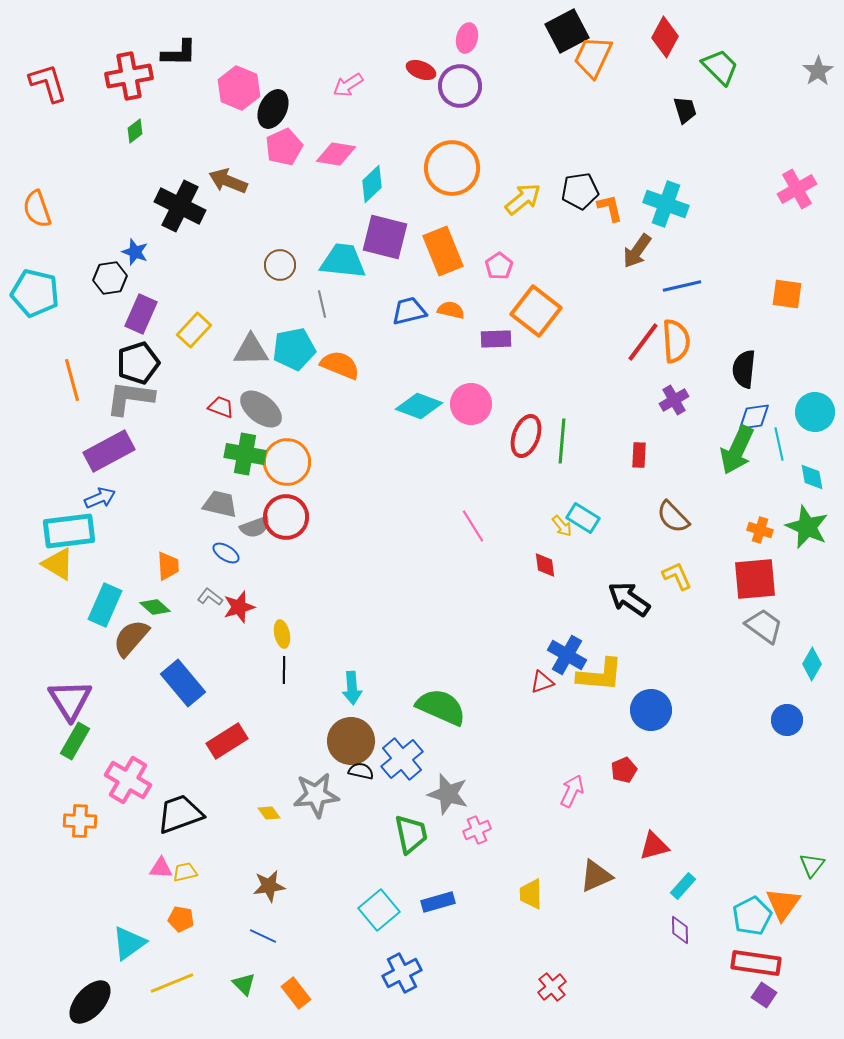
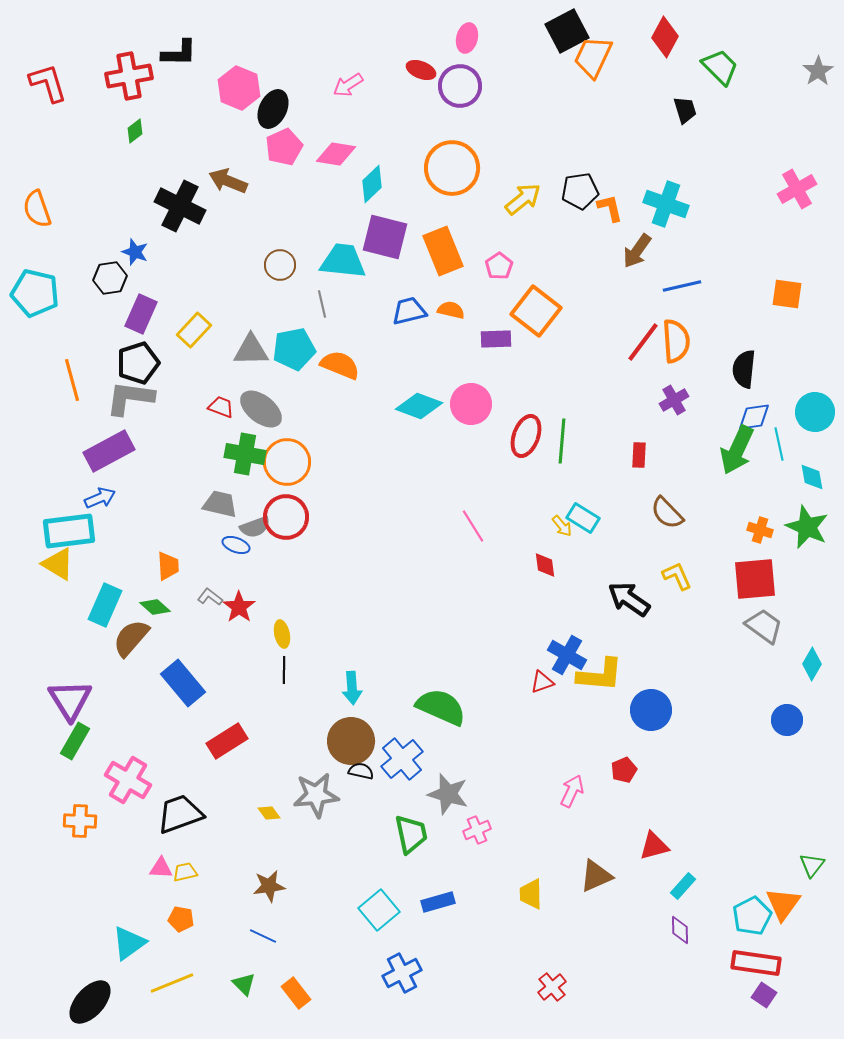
brown semicircle at (673, 517): moved 6 px left, 4 px up
blue ellipse at (226, 553): moved 10 px right, 8 px up; rotated 12 degrees counterclockwise
red star at (239, 607): rotated 20 degrees counterclockwise
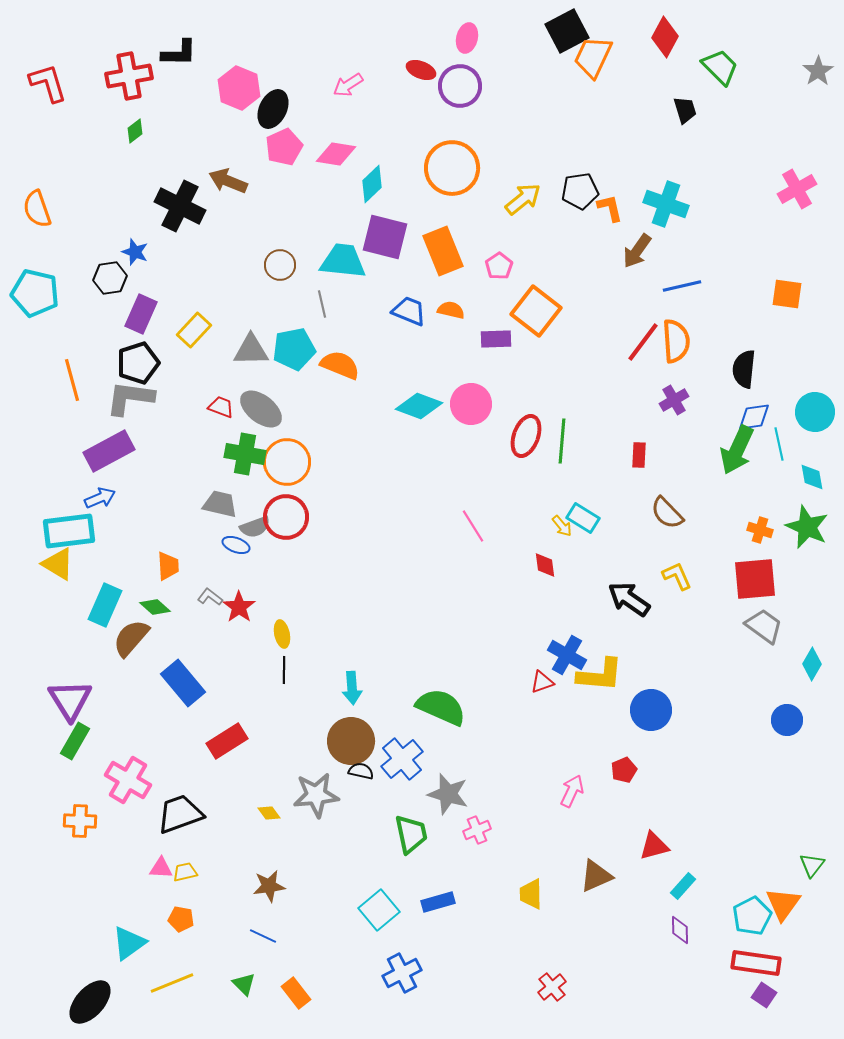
blue trapezoid at (409, 311): rotated 36 degrees clockwise
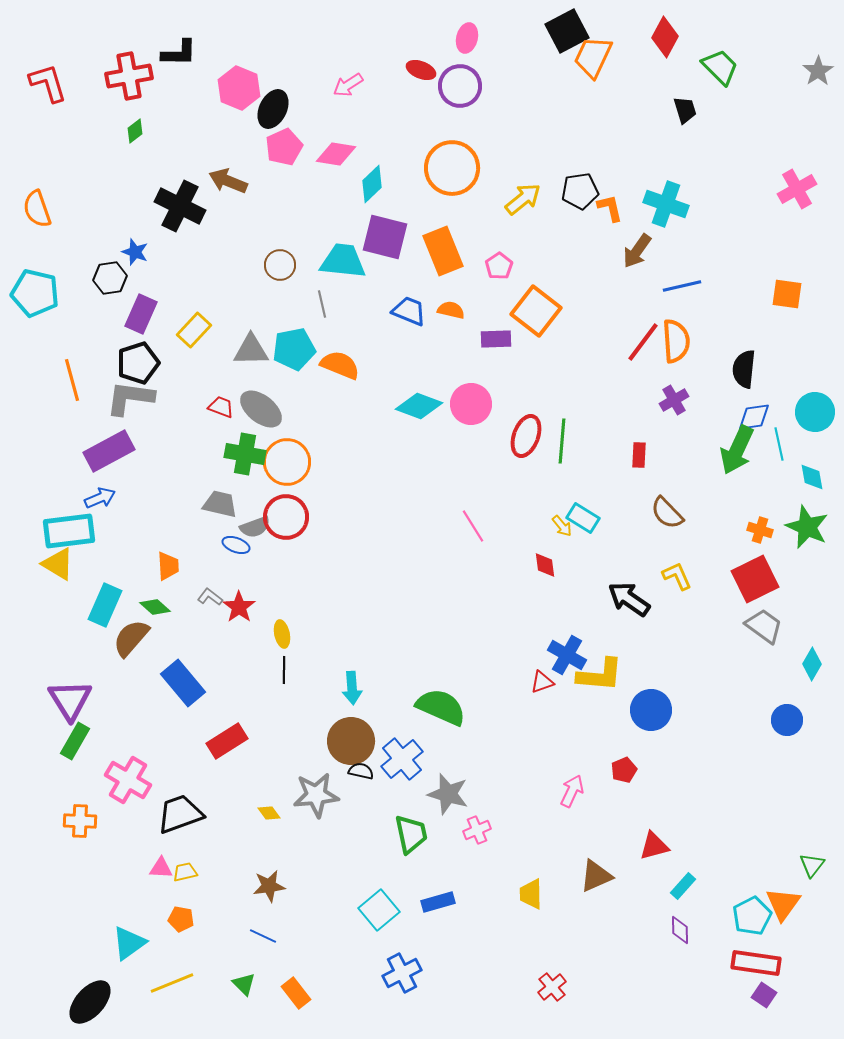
red square at (755, 579): rotated 21 degrees counterclockwise
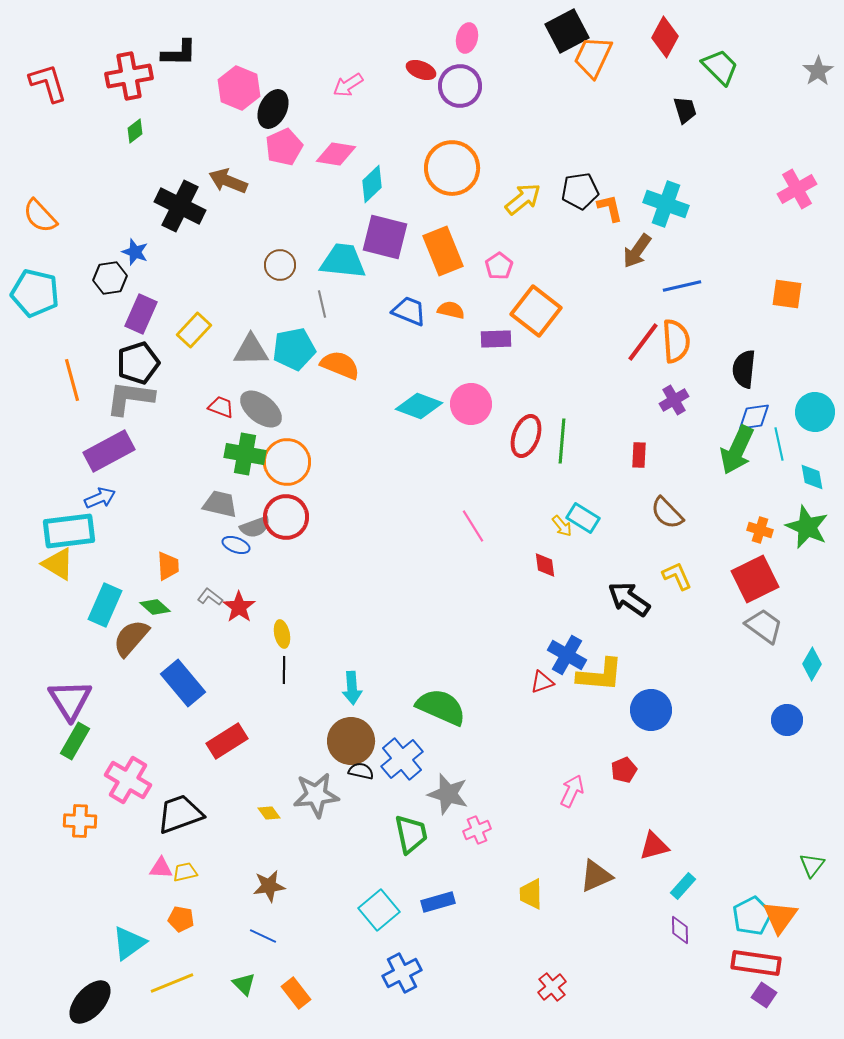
orange semicircle at (37, 209): moved 3 px right, 7 px down; rotated 24 degrees counterclockwise
orange triangle at (783, 904): moved 3 px left, 13 px down
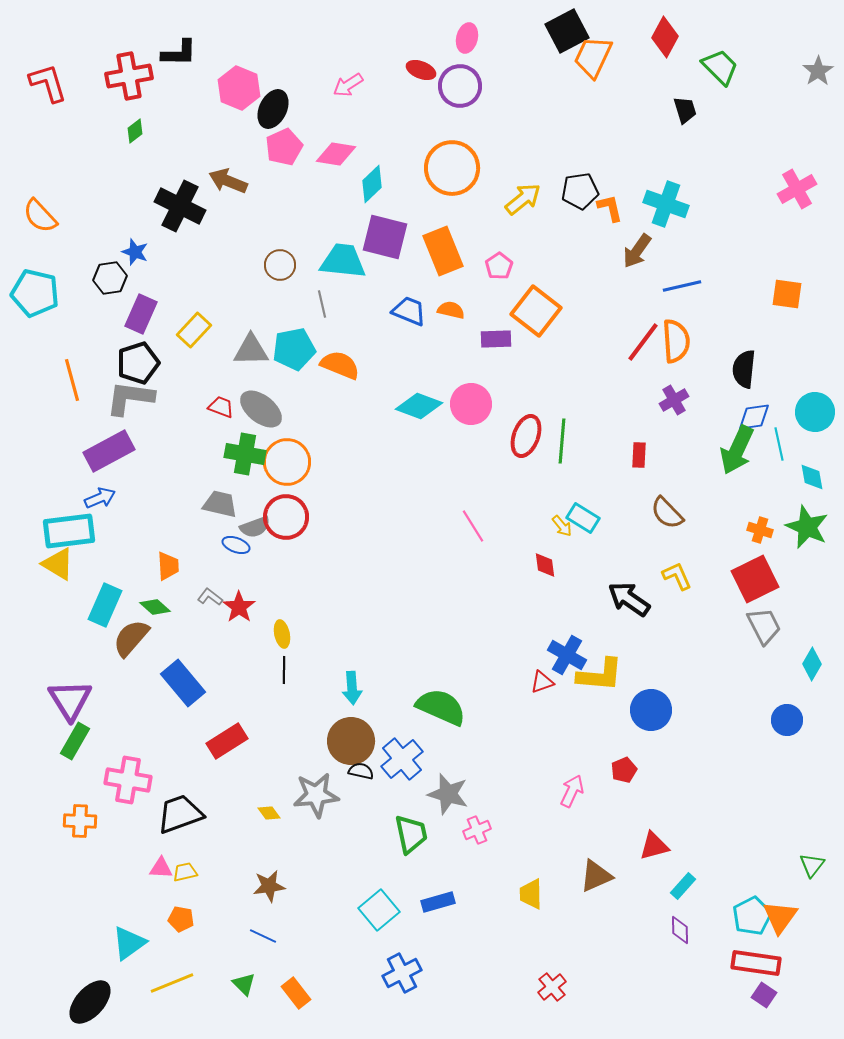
gray trapezoid at (764, 626): rotated 27 degrees clockwise
pink cross at (128, 780): rotated 21 degrees counterclockwise
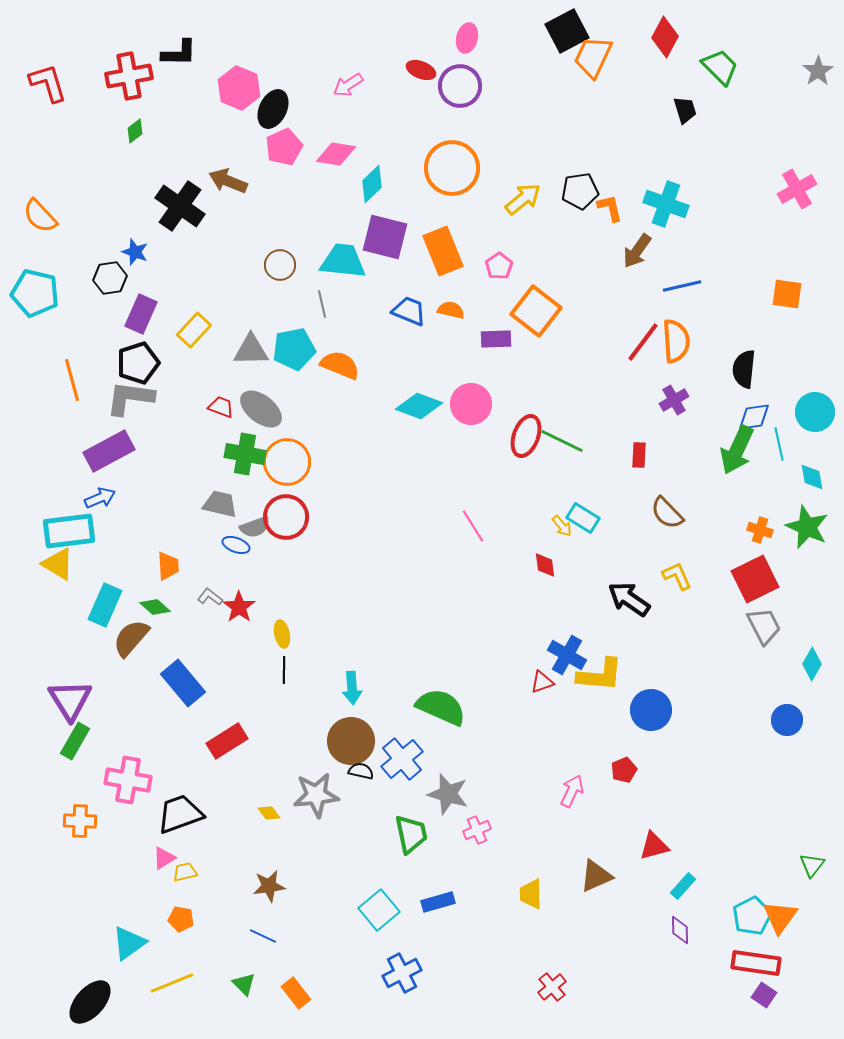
black cross at (180, 206): rotated 9 degrees clockwise
green line at (562, 441): rotated 69 degrees counterclockwise
pink triangle at (161, 868): moved 3 px right, 10 px up; rotated 35 degrees counterclockwise
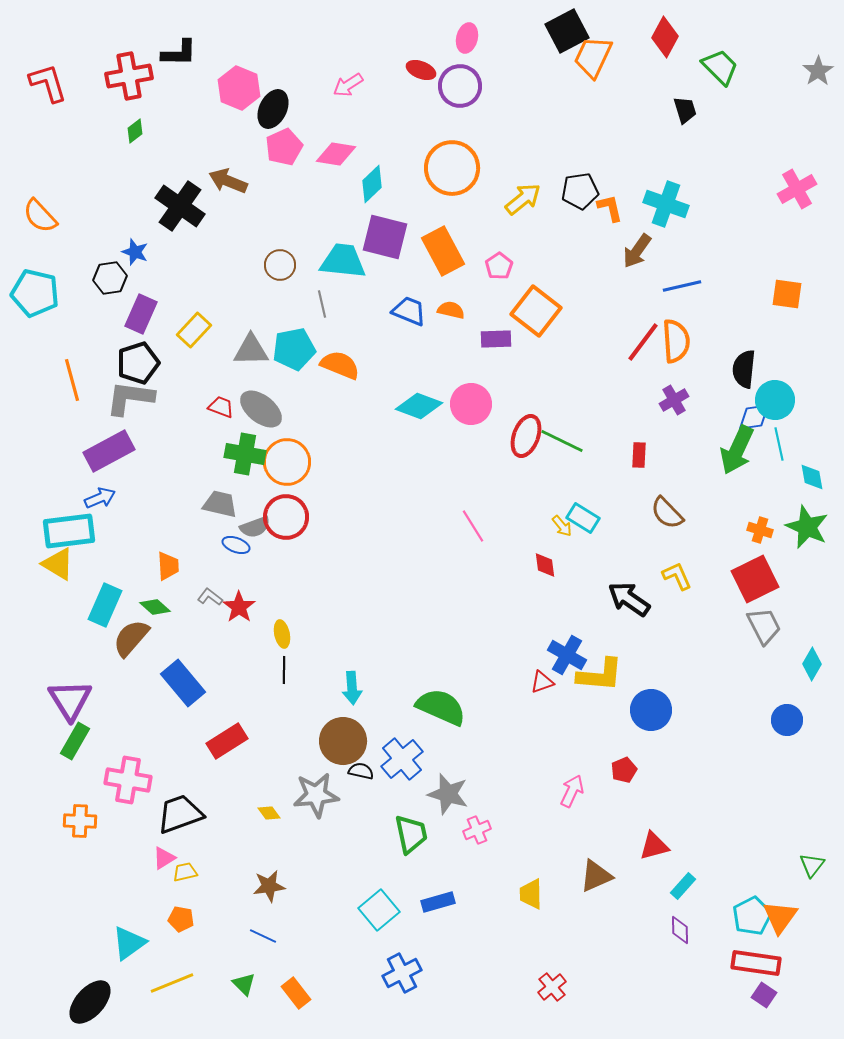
orange rectangle at (443, 251): rotated 6 degrees counterclockwise
cyan circle at (815, 412): moved 40 px left, 12 px up
brown circle at (351, 741): moved 8 px left
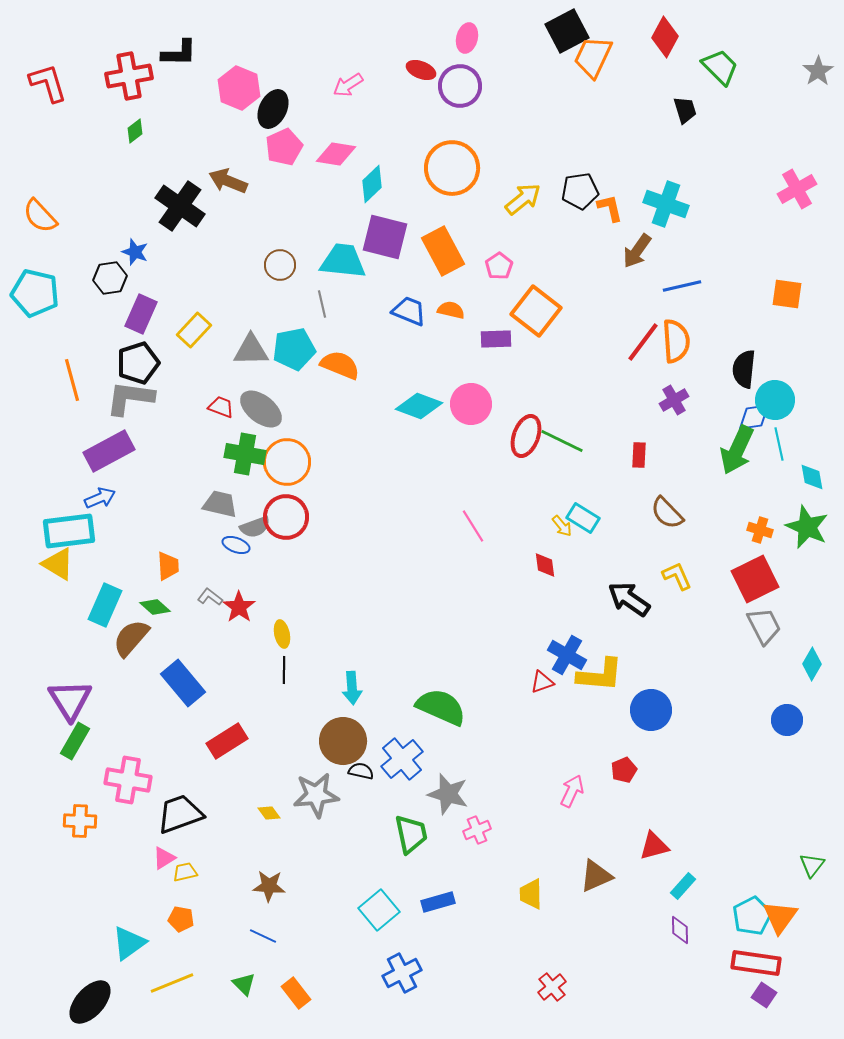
brown star at (269, 886): rotated 12 degrees clockwise
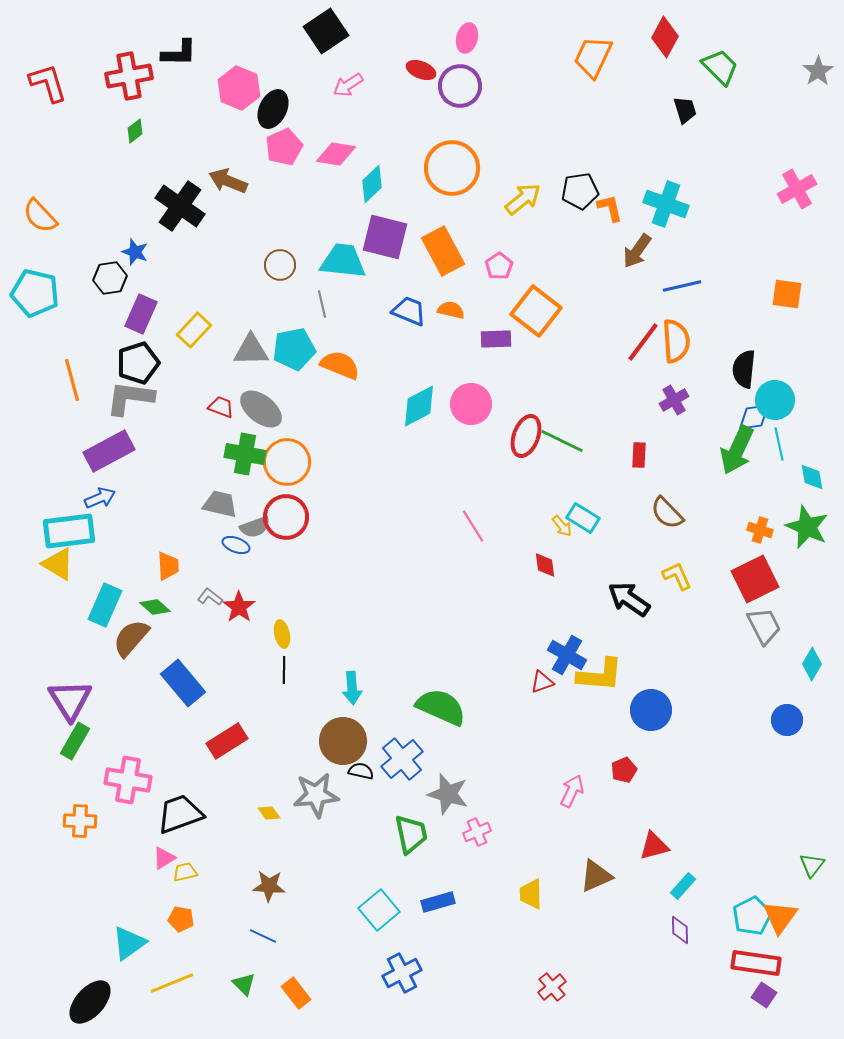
black square at (567, 31): moved 241 px left; rotated 6 degrees counterclockwise
cyan diamond at (419, 406): rotated 48 degrees counterclockwise
pink cross at (477, 830): moved 2 px down
